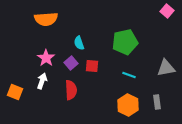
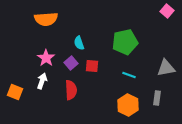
gray rectangle: moved 4 px up; rotated 16 degrees clockwise
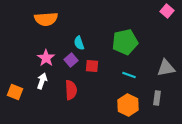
purple square: moved 3 px up
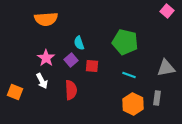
green pentagon: rotated 25 degrees clockwise
white arrow: rotated 133 degrees clockwise
orange hexagon: moved 5 px right, 1 px up
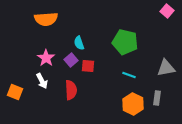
red square: moved 4 px left
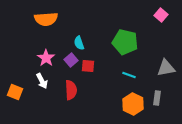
pink square: moved 6 px left, 4 px down
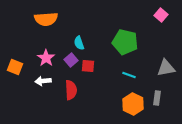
white arrow: moved 1 px right; rotated 112 degrees clockwise
orange square: moved 25 px up
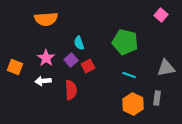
red square: rotated 32 degrees counterclockwise
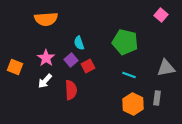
white arrow: moved 2 px right; rotated 42 degrees counterclockwise
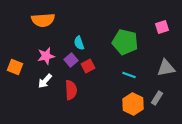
pink square: moved 1 px right, 12 px down; rotated 32 degrees clockwise
orange semicircle: moved 3 px left, 1 px down
pink star: moved 2 px up; rotated 24 degrees clockwise
gray rectangle: rotated 24 degrees clockwise
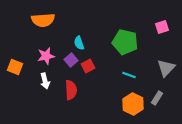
gray triangle: rotated 36 degrees counterclockwise
white arrow: rotated 56 degrees counterclockwise
